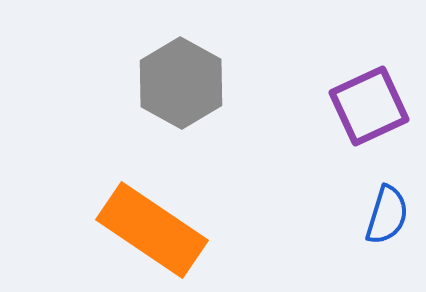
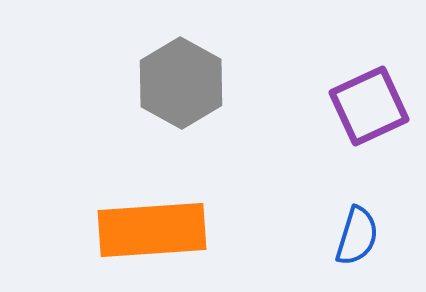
blue semicircle: moved 30 px left, 21 px down
orange rectangle: rotated 38 degrees counterclockwise
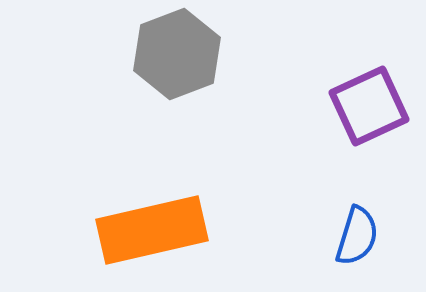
gray hexagon: moved 4 px left, 29 px up; rotated 10 degrees clockwise
orange rectangle: rotated 9 degrees counterclockwise
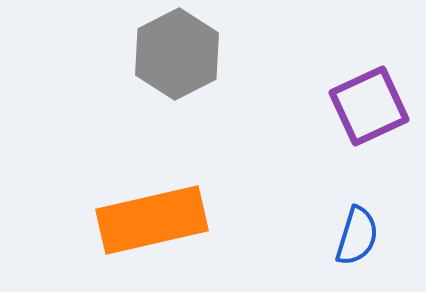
gray hexagon: rotated 6 degrees counterclockwise
orange rectangle: moved 10 px up
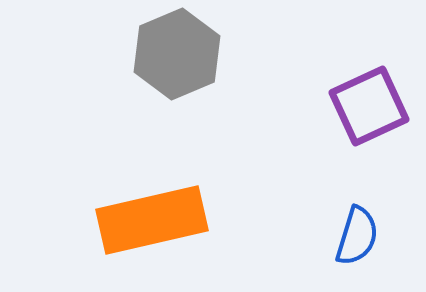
gray hexagon: rotated 4 degrees clockwise
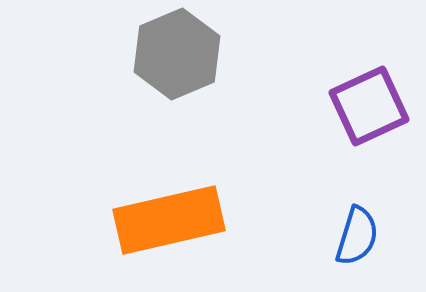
orange rectangle: moved 17 px right
